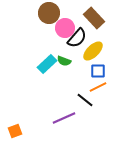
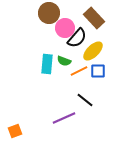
cyan rectangle: rotated 42 degrees counterclockwise
orange line: moved 19 px left, 16 px up
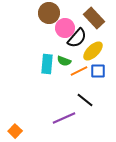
orange square: rotated 24 degrees counterclockwise
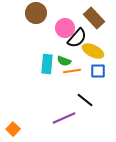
brown circle: moved 13 px left
yellow ellipse: rotated 70 degrees clockwise
orange line: moved 7 px left; rotated 18 degrees clockwise
orange square: moved 2 px left, 2 px up
